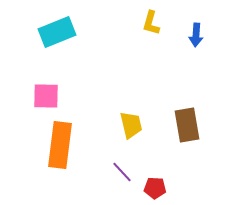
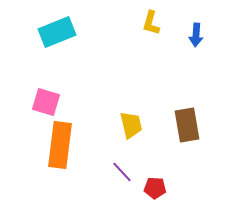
pink square: moved 6 px down; rotated 16 degrees clockwise
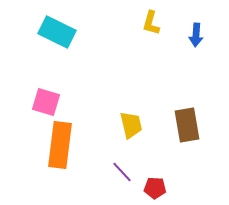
cyan rectangle: rotated 48 degrees clockwise
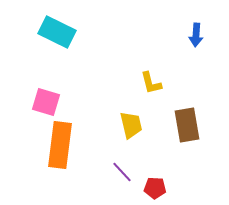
yellow L-shape: moved 60 px down; rotated 30 degrees counterclockwise
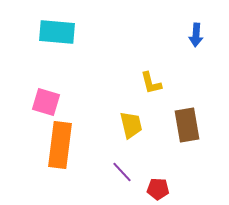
cyan rectangle: rotated 21 degrees counterclockwise
red pentagon: moved 3 px right, 1 px down
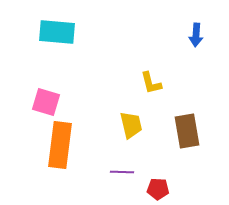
brown rectangle: moved 6 px down
purple line: rotated 45 degrees counterclockwise
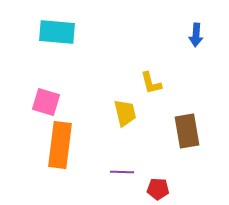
yellow trapezoid: moved 6 px left, 12 px up
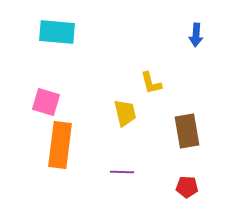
red pentagon: moved 29 px right, 2 px up
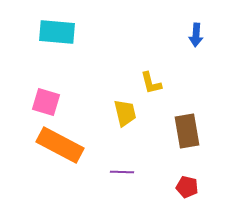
orange rectangle: rotated 69 degrees counterclockwise
red pentagon: rotated 10 degrees clockwise
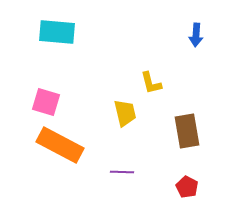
red pentagon: rotated 15 degrees clockwise
